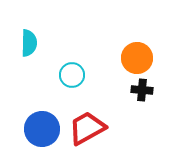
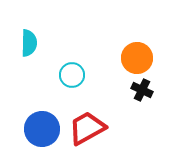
black cross: rotated 20 degrees clockwise
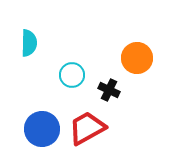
black cross: moved 33 px left
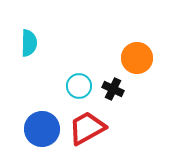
cyan circle: moved 7 px right, 11 px down
black cross: moved 4 px right, 1 px up
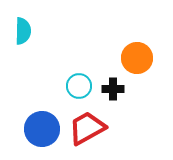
cyan semicircle: moved 6 px left, 12 px up
black cross: rotated 25 degrees counterclockwise
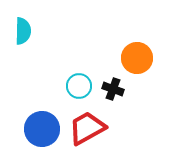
black cross: rotated 20 degrees clockwise
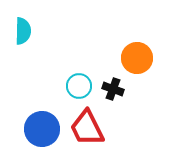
red trapezoid: rotated 87 degrees counterclockwise
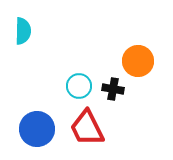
orange circle: moved 1 px right, 3 px down
black cross: rotated 10 degrees counterclockwise
blue circle: moved 5 px left
